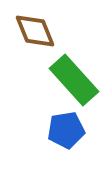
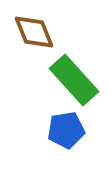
brown diamond: moved 1 px left, 1 px down
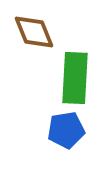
green rectangle: moved 1 px right, 2 px up; rotated 45 degrees clockwise
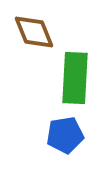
blue pentagon: moved 1 px left, 5 px down
